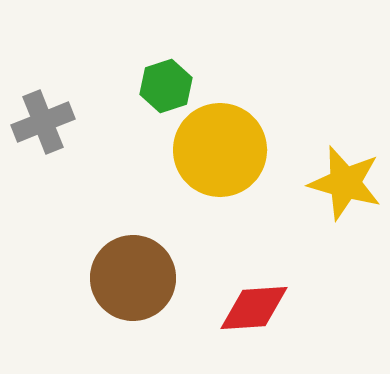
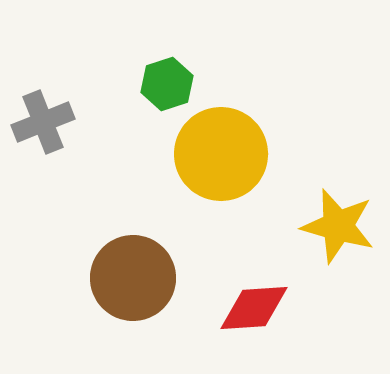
green hexagon: moved 1 px right, 2 px up
yellow circle: moved 1 px right, 4 px down
yellow star: moved 7 px left, 43 px down
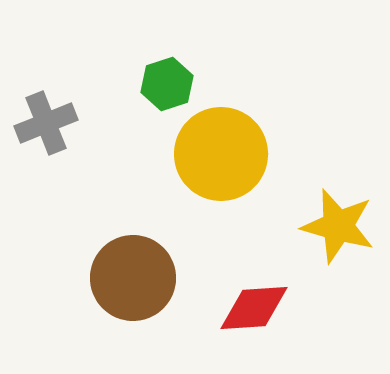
gray cross: moved 3 px right, 1 px down
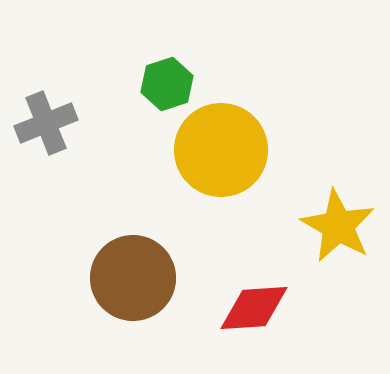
yellow circle: moved 4 px up
yellow star: rotated 14 degrees clockwise
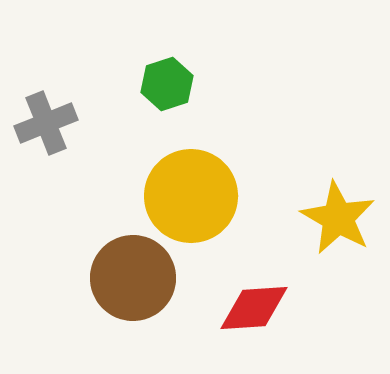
yellow circle: moved 30 px left, 46 px down
yellow star: moved 8 px up
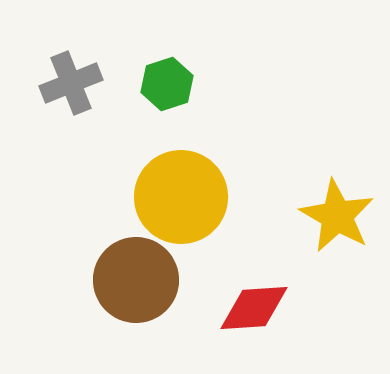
gray cross: moved 25 px right, 40 px up
yellow circle: moved 10 px left, 1 px down
yellow star: moved 1 px left, 2 px up
brown circle: moved 3 px right, 2 px down
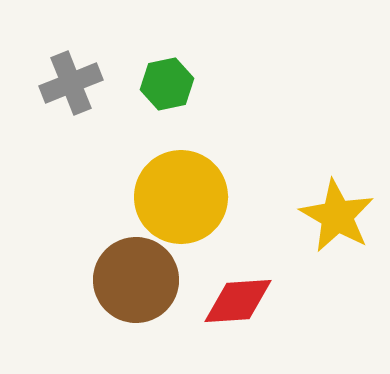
green hexagon: rotated 6 degrees clockwise
red diamond: moved 16 px left, 7 px up
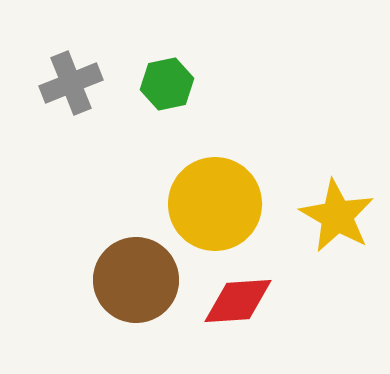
yellow circle: moved 34 px right, 7 px down
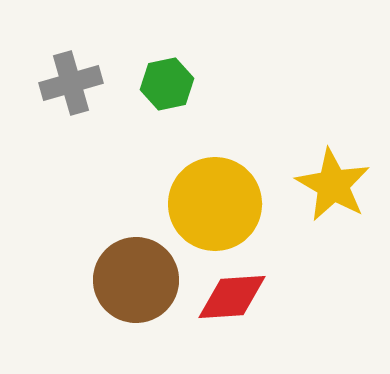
gray cross: rotated 6 degrees clockwise
yellow star: moved 4 px left, 31 px up
red diamond: moved 6 px left, 4 px up
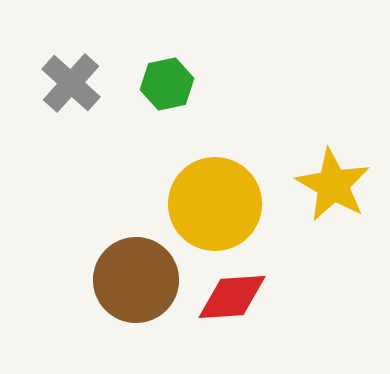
gray cross: rotated 32 degrees counterclockwise
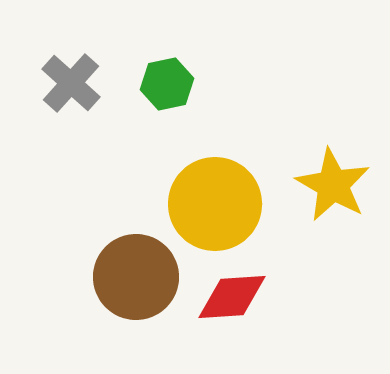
brown circle: moved 3 px up
